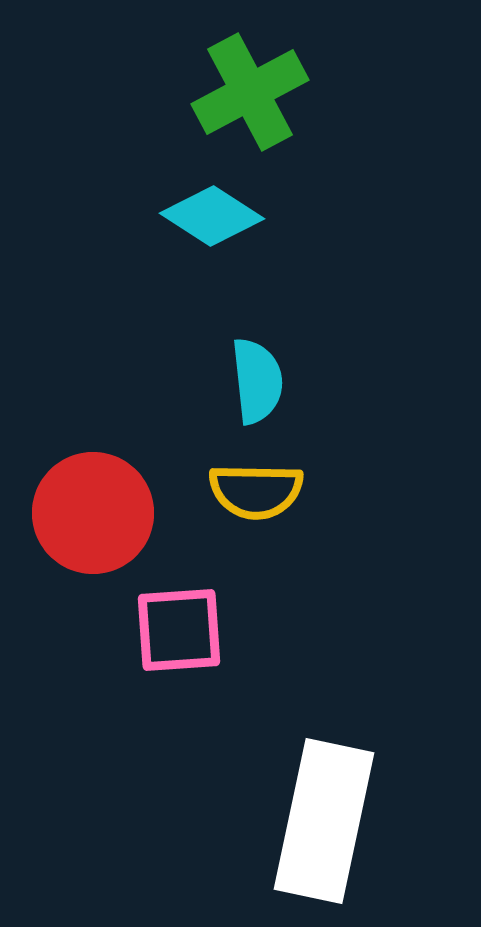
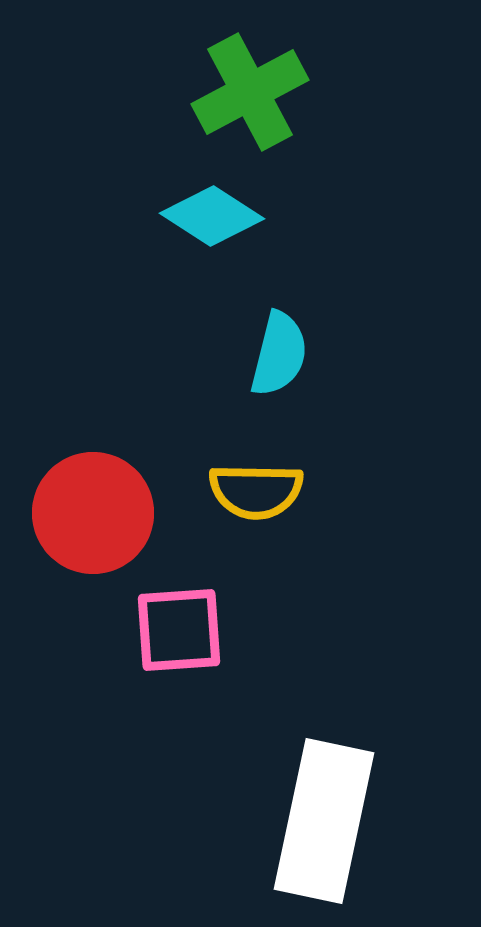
cyan semicircle: moved 22 px right, 27 px up; rotated 20 degrees clockwise
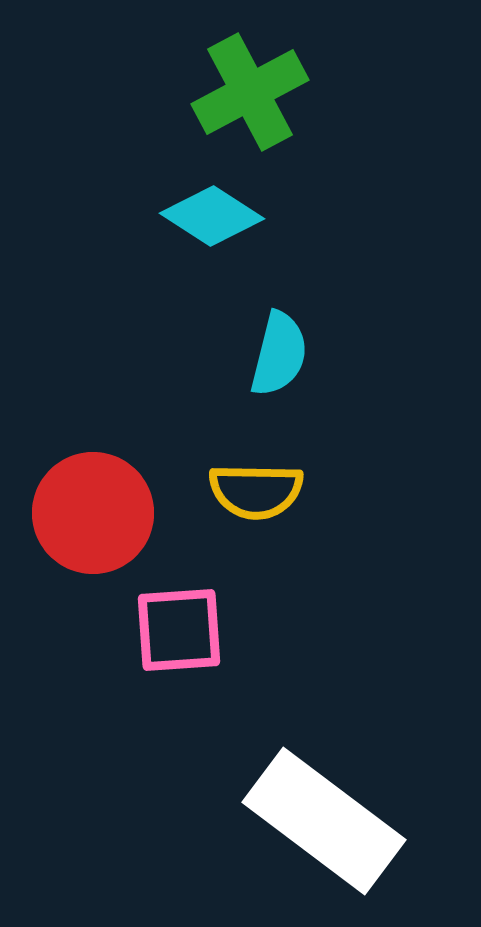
white rectangle: rotated 65 degrees counterclockwise
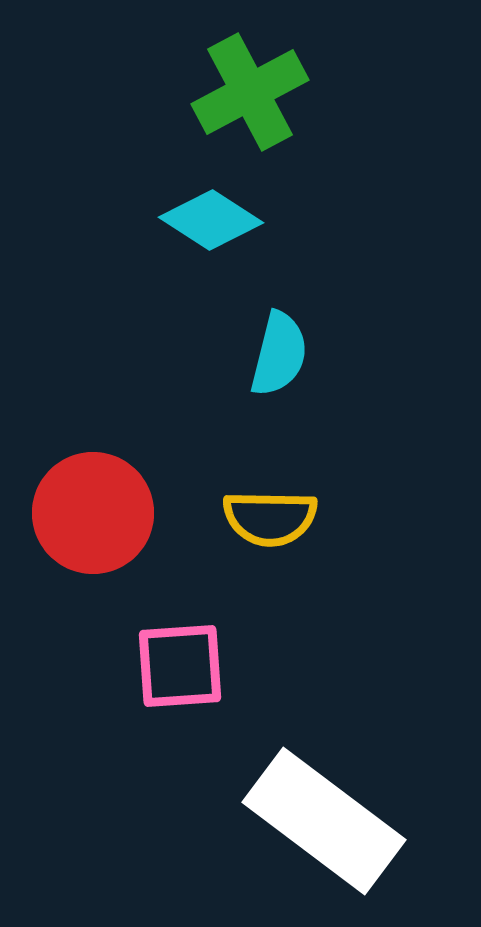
cyan diamond: moved 1 px left, 4 px down
yellow semicircle: moved 14 px right, 27 px down
pink square: moved 1 px right, 36 px down
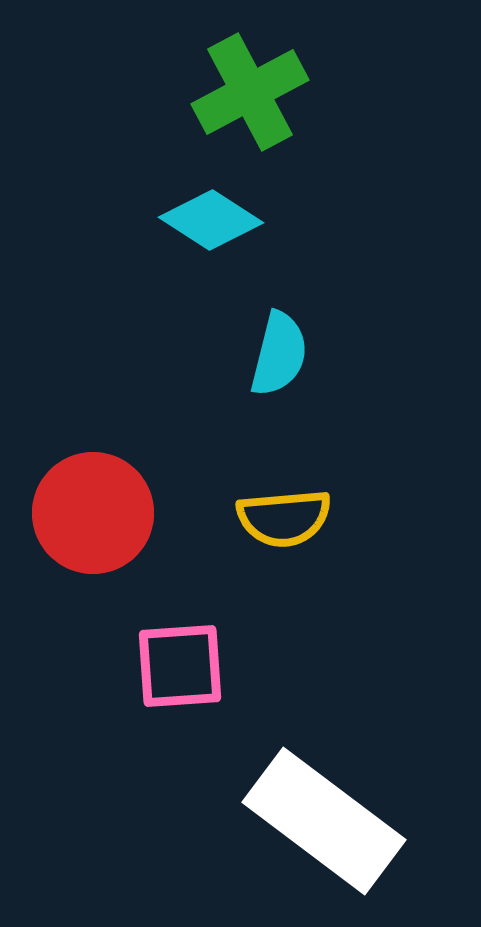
yellow semicircle: moved 14 px right; rotated 6 degrees counterclockwise
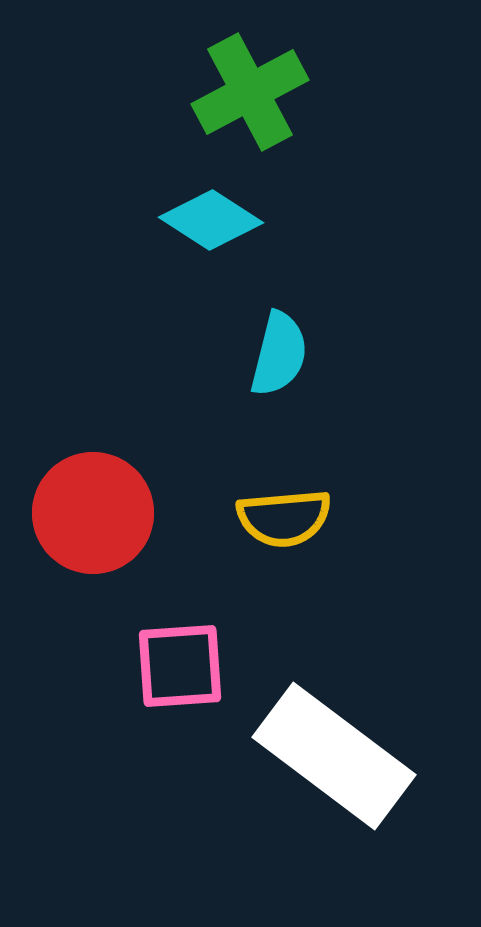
white rectangle: moved 10 px right, 65 px up
